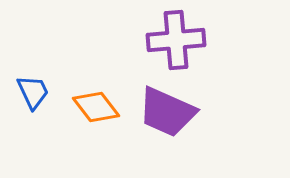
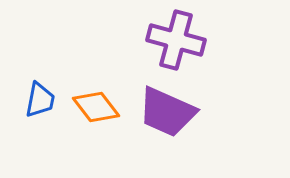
purple cross: rotated 20 degrees clockwise
blue trapezoid: moved 7 px right, 8 px down; rotated 36 degrees clockwise
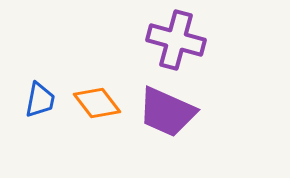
orange diamond: moved 1 px right, 4 px up
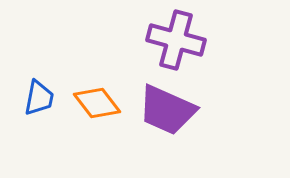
blue trapezoid: moved 1 px left, 2 px up
purple trapezoid: moved 2 px up
